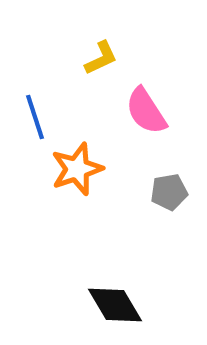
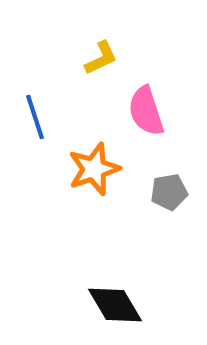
pink semicircle: rotated 15 degrees clockwise
orange star: moved 17 px right
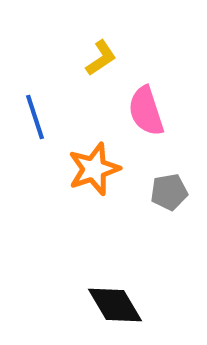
yellow L-shape: rotated 9 degrees counterclockwise
